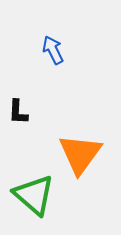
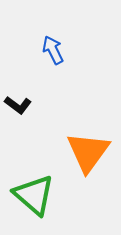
black L-shape: moved 7 px up; rotated 56 degrees counterclockwise
orange triangle: moved 8 px right, 2 px up
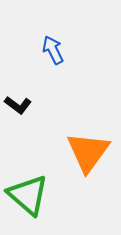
green triangle: moved 6 px left
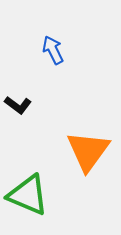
orange triangle: moved 1 px up
green triangle: rotated 18 degrees counterclockwise
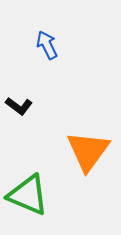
blue arrow: moved 6 px left, 5 px up
black L-shape: moved 1 px right, 1 px down
